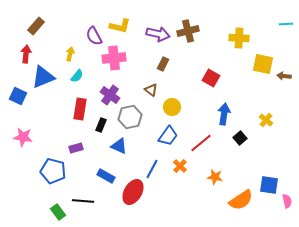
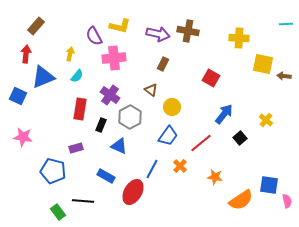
brown cross at (188, 31): rotated 25 degrees clockwise
blue arrow at (224, 114): rotated 30 degrees clockwise
gray hexagon at (130, 117): rotated 15 degrees counterclockwise
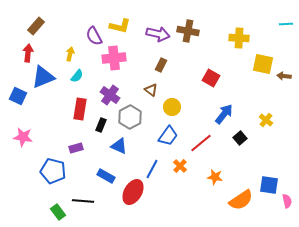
red arrow at (26, 54): moved 2 px right, 1 px up
brown rectangle at (163, 64): moved 2 px left, 1 px down
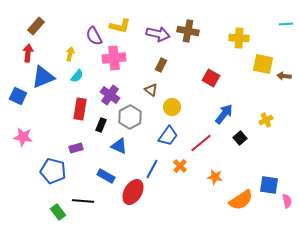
yellow cross at (266, 120): rotated 24 degrees clockwise
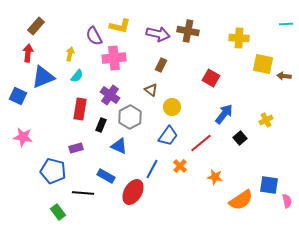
black line at (83, 201): moved 8 px up
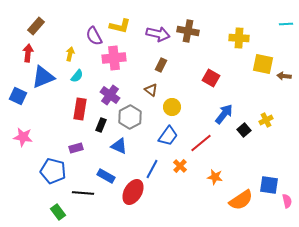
black square at (240, 138): moved 4 px right, 8 px up
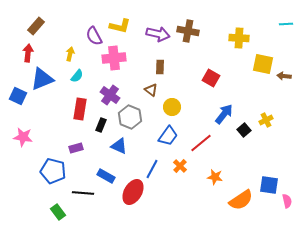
brown rectangle at (161, 65): moved 1 px left, 2 px down; rotated 24 degrees counterclockwise
blue triangle at (43, 77): moved 1 px left, 2 px down
gray hexagon at (130, 117): rotated 10 degrees counterclockwise
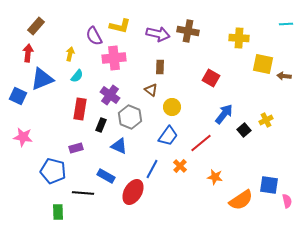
green rectangle at (58, 212): rotated 35 degrees clockwise
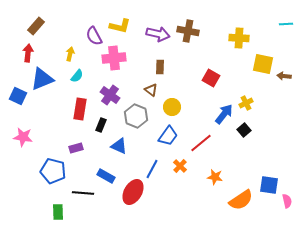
gray hexagon at (130, 117): moved 6 px right, 1 px up
yellow cross at (266, 120): moved 20 px left, 17 px up
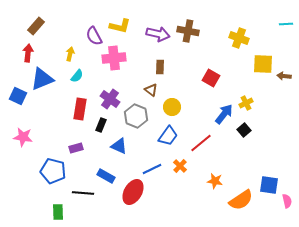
yellow cross at (239, 38): rotated 18 degrees clockwise
yellow square at (263, 64): rotated 10 degrees counterclockwise
purple cross at (110, 95): moved 4 px down
blue line at (152, 169): rotated 36 degrees clockwise
orange star at (215, 177): moved 4 px down
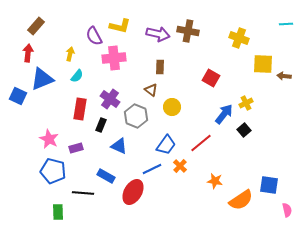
blue trapezoid at (168, 136): moved 2 px left, 9 px down
pink star at (23, 137): moved 26 px right, 2 px down; rotated 18 degrees clockwise
pink semicircle at (287, 201): moved 9 px down
